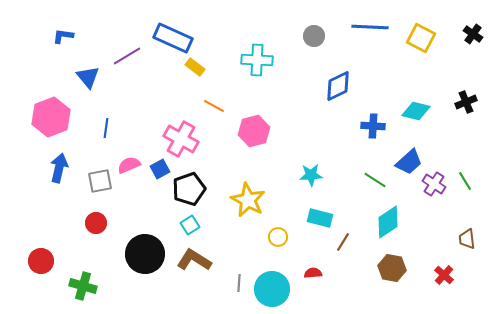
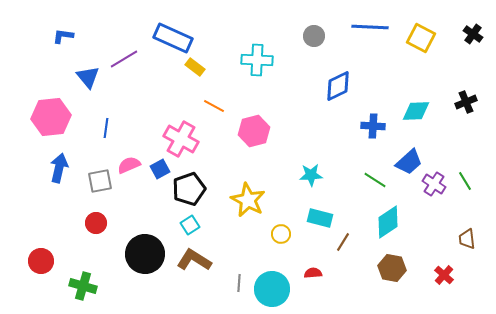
purple line at (127, 56): moved 3 px left, 3 px down
cyan diamond at (416, 111): rotated 16 degrees counterclockwise
pink hexagon at (51, 117): rotated 15 degrees clockwise
yellow circle at (278, 237): moved 3 px right, 3 px up
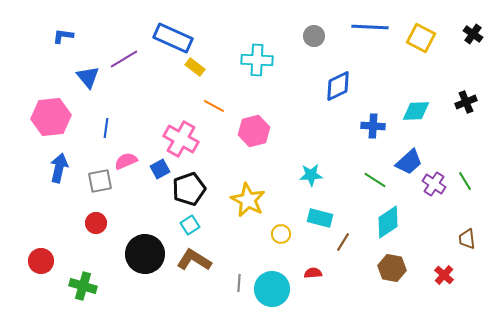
pink semicircle at (129, 165): moved 3 px left, 4 px up
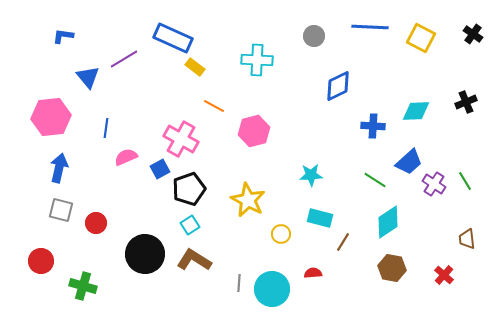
pink semicircle at (126, 161): moved 4 px up
gray square at (100, 181): moved 39 px left, 29 px down; rotated 25 degrees clockwise
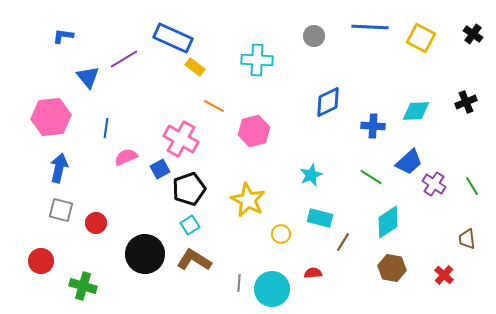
blue diamond at (338, 86): moved 10 px left, 16 px down
cyan star at (311, 175): rotated 20 degrees counterclockwise
green line at (375, 180): moved 4 px left, 3 px up
green line at (465, 181): moved 7 px right, 5 px down
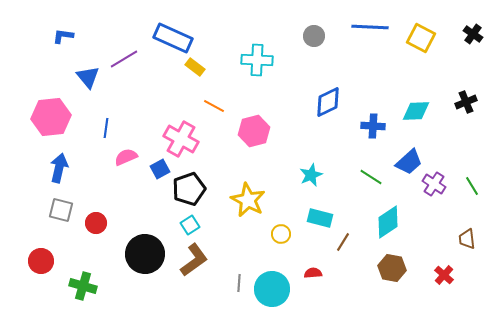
brown L-shape at (194, 260): rotated 112 degrees clockwise
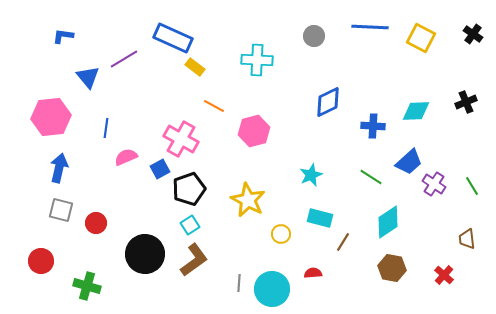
green cross at (83, 286): moved 4 px right
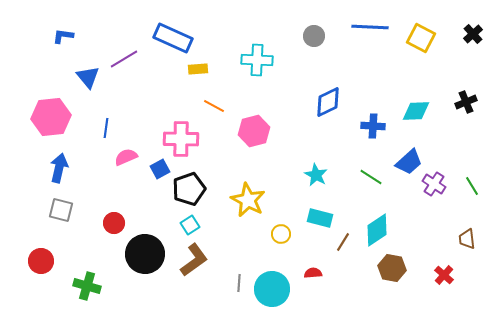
black cross at (473, 34): rotated 12 degrees clockwise
yellow rectangle at (195, 67): moved 3 px right, 2 px down; rotated 42 degrees counterclockwise
pink cross at (181, 139): rotated 28 degrees counterclockwise
cyan star at (311, 175): moved 5 px right; rotated 20 degrees counterclockwise
cyan diamond at (388, 222): moved 11 px left, 8 px down
red circle at (96, 223): moved 18 px right
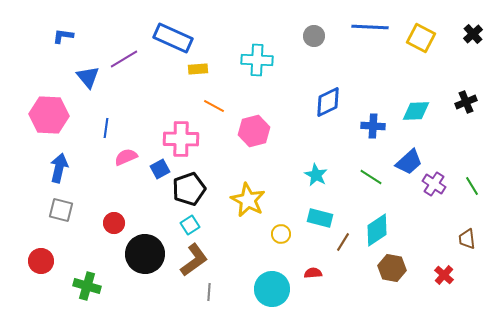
pink hexagon at (51, 117): moved 2 px left, 2 px up; rotated 9 degrees clockwise
gray line at (239, 283): moved 30 px left, 9 px down
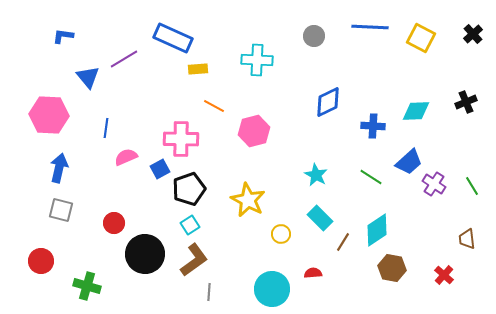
cyan rectangle at (320, 218): rotated 30 degrees clockwise
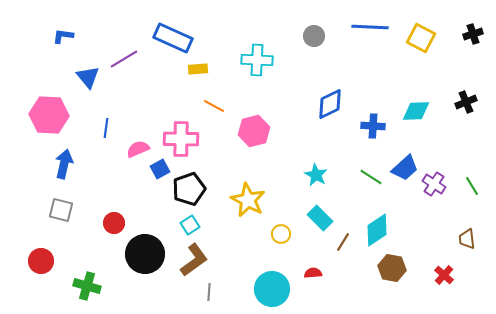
black cross at (473, 34): rotated 24 degrees clockwise
blue diamond at (328, 102): moved 2 px right, 2 px down
pink semicircle at (126, 157): moved 12 px right, 8 px up
blue trapezoid at (409, 162): moved 4 px left, 6 px down
blue arrow at (59, 168): moved 5 px right, 4 px up
